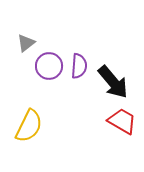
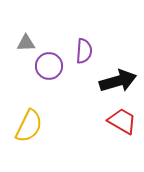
gray triangle: rotated 36 degrees clockwise
purple semicircle: moved 5 px right, 15 px up
black arrow: moved 5 px right, 1 px up; rotated 66 degrees counterclockwise
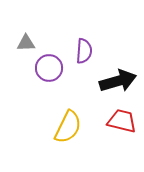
purple circle: moved 2 px down
red trapezoid: rotated 16 degrees counterclockwise
yellow semicircle: moved 39 px right, 1 px down
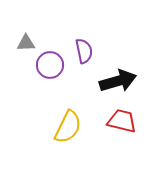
purple semicircle: rotated 15 degrees counterclockwise
purple circle: moved 1 px right, 3 px up
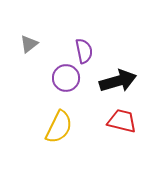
gray triangle: moved 3 px right, 1 px down; rotated 36 degrees counterclockwise
purple circle: moved 16 px right, 13 px down
yellow semicircle: moved 9 px left
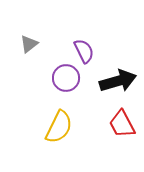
purple semicircle: rotated 15 degrees counterclockwise
red trapezoid: moved 3 px down; rotated 132 degrees counterclockwise
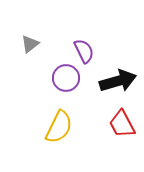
gray triangle: moved 1 px right
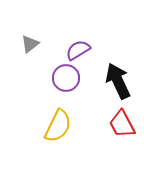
purple semicircle: moved 6 px left, 1 px up; rotated 95 degrees counterclockwise
black arrow: rotated 99 degrees counterclockwise
yellow semicircle: moved 1 px left, 1 px up
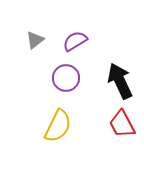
gray triangle: moved 5 px right, 4 px up
purple semicircle: moved 3 px left, 9 px up
black arrow: moved 2 px right
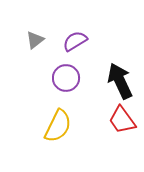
red trapezoid: moved 4 px up; rotated 8 degrees counterclockwise
